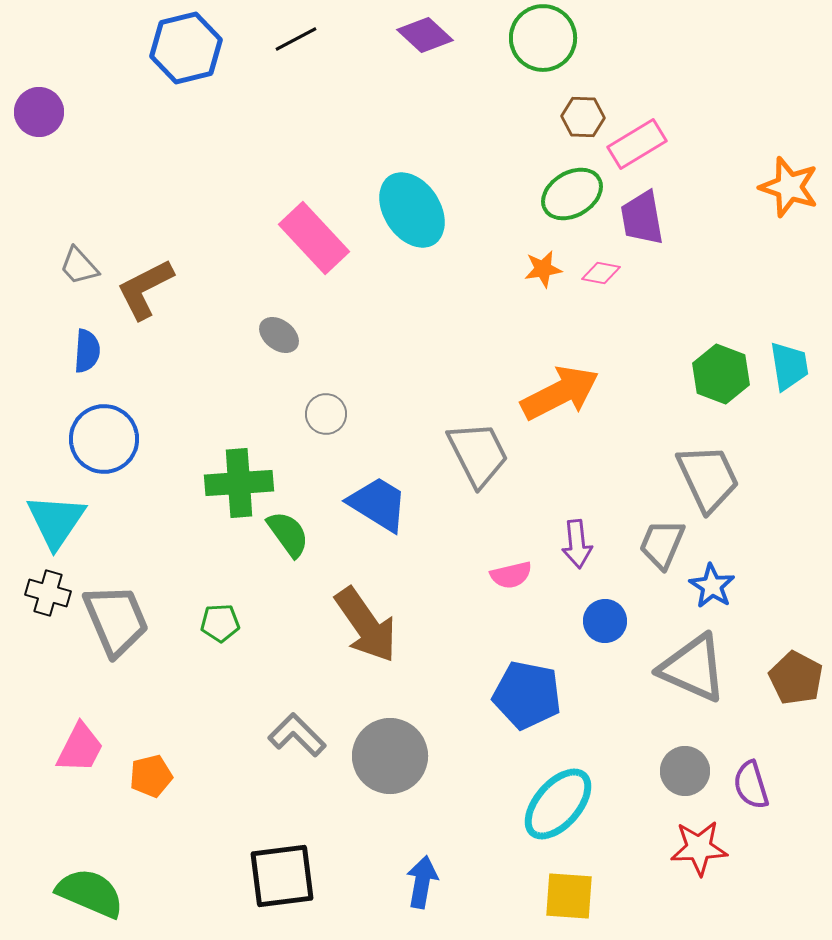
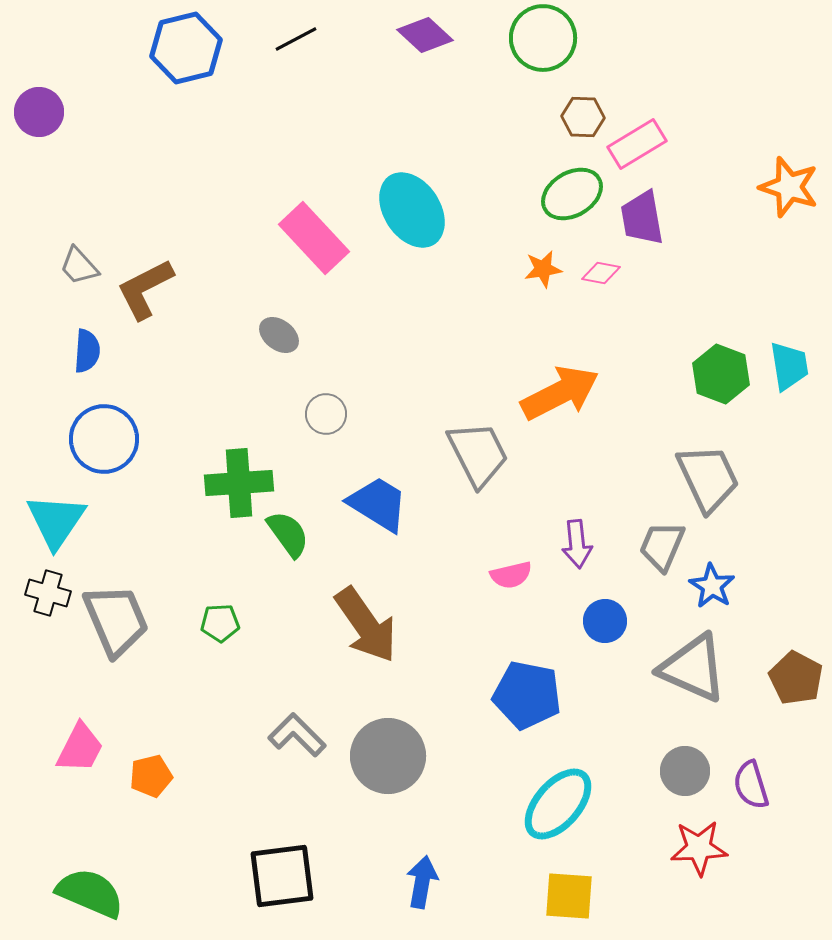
gray trapezoid at (662, 544): moved 2 px down
gray circle at (390, 756): moved 2 px left
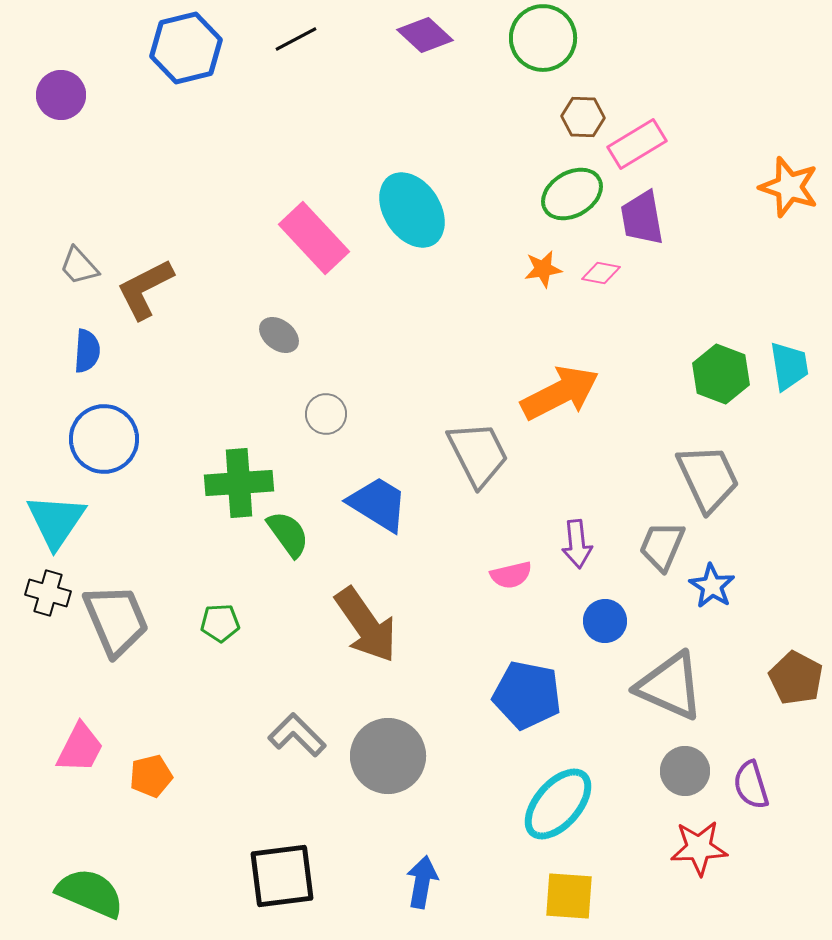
purple circle at (39, 112): moved 22 px right, 17 px up
gray triangle at (693, 668): moved 23 px left, 18 px down
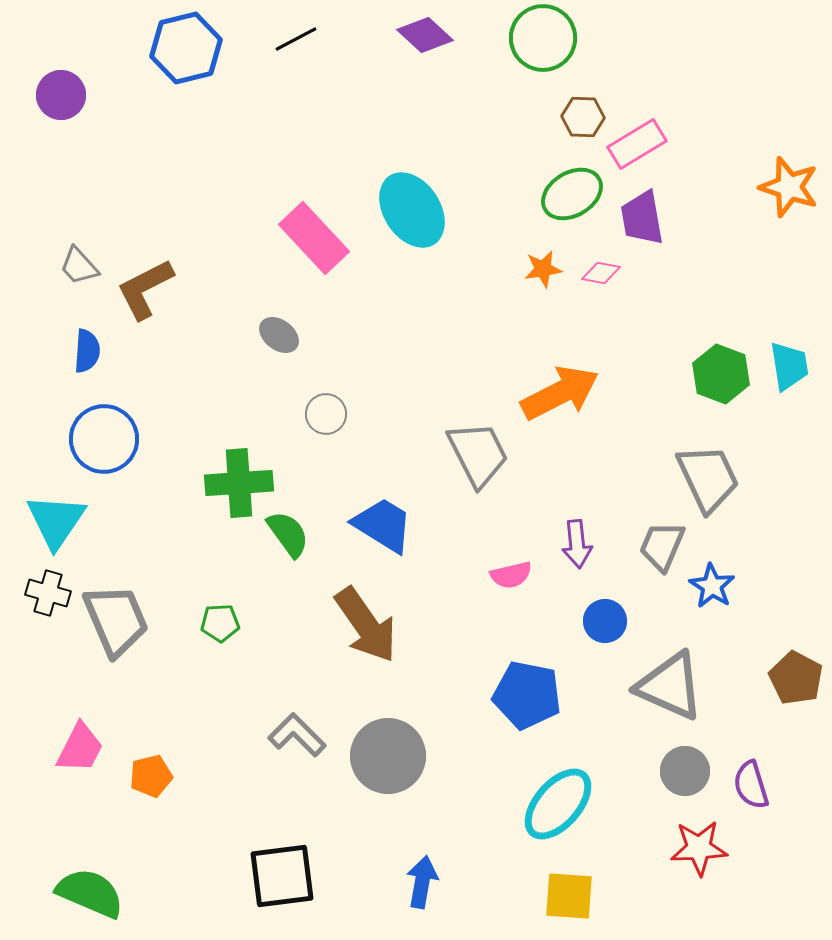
blue trapezoid at (378, 504): moved 5 px right, 21 px down
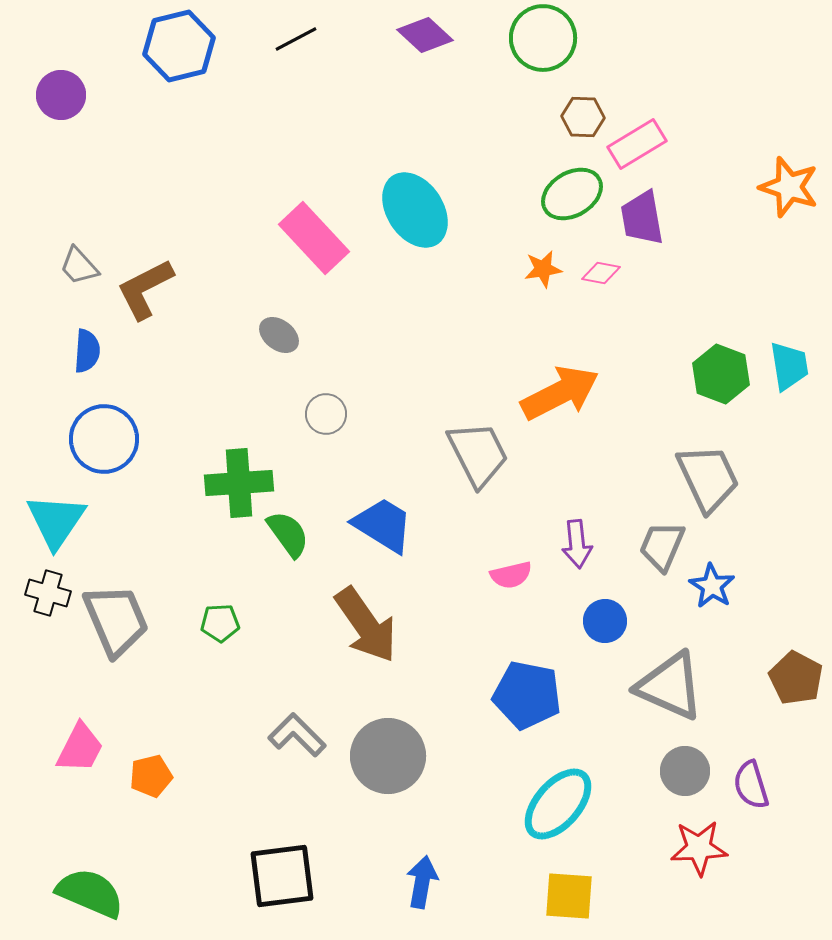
blue hexagon at (186, 48): moved 7 px left, 2 px up
cyan ellipse at (412, 210): moved 3 px right
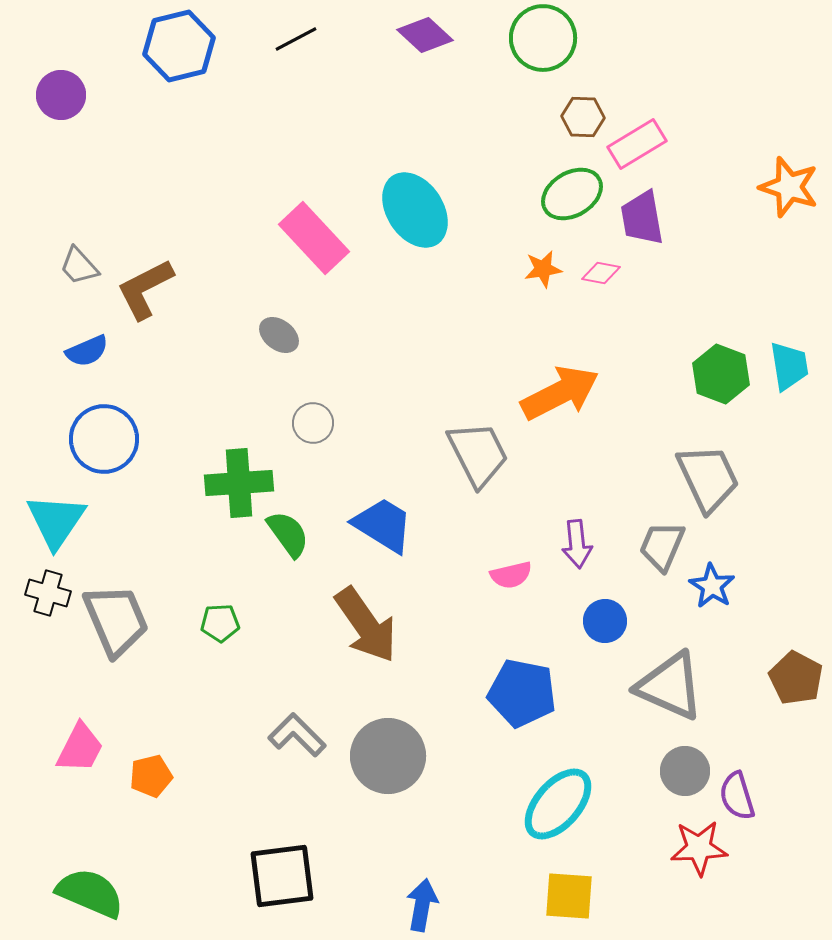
blue semicircle at (87, 351): rotated 63 degrees clockwise
gray circle at (326, 414): moved 13 px left, 9 px down
blue pentagon at (527, 695): moved 5 px left, 2 px up
purple semicircle at (751, 785): moved 14 px left, 11 px down
blue arrow at (422, 882): moved 23 px down
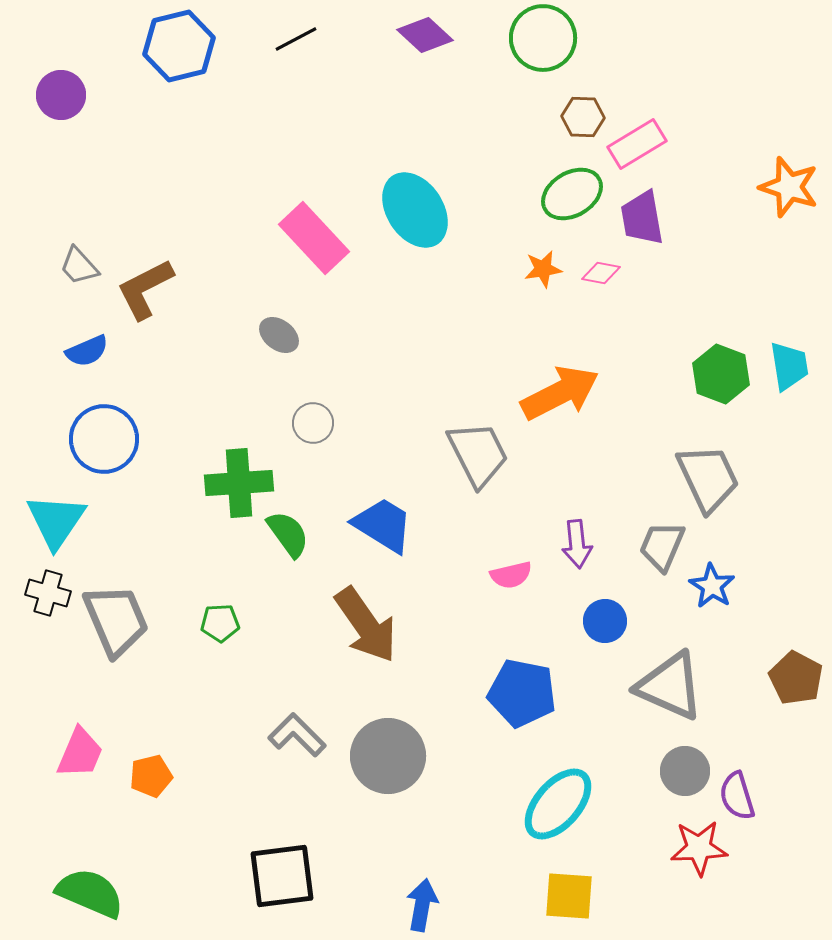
pink trapezoid at (80, 748): moved 5 px down; rotated 4 degrees counterclockwise
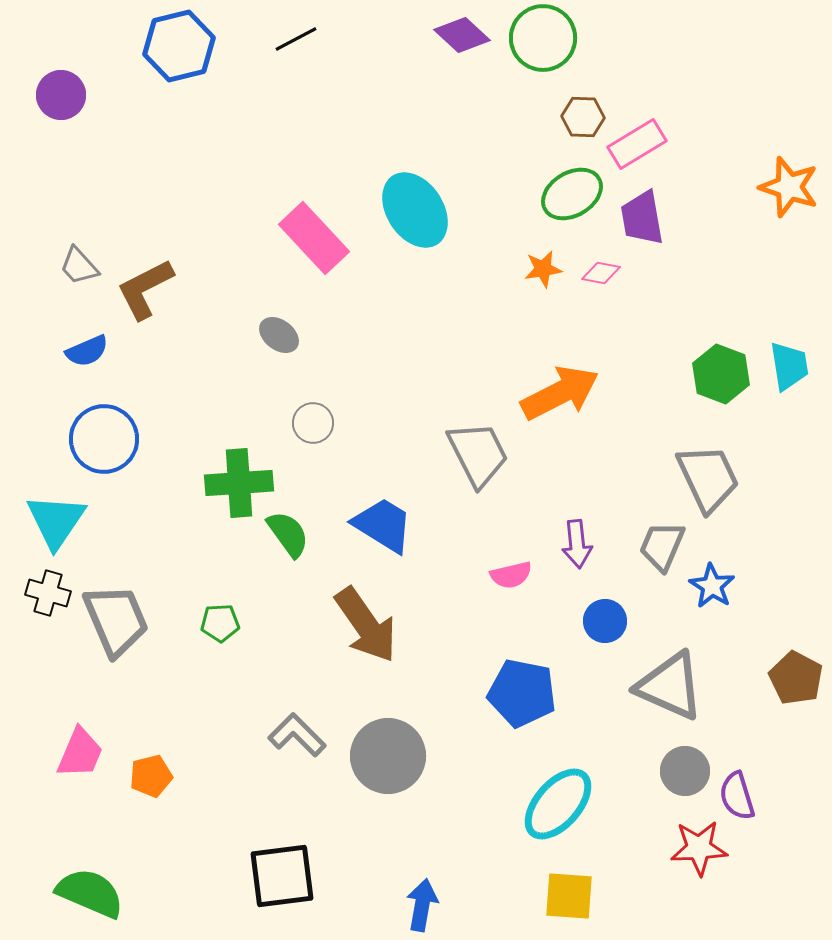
purple diamond at (425, 35): moved 37 px right
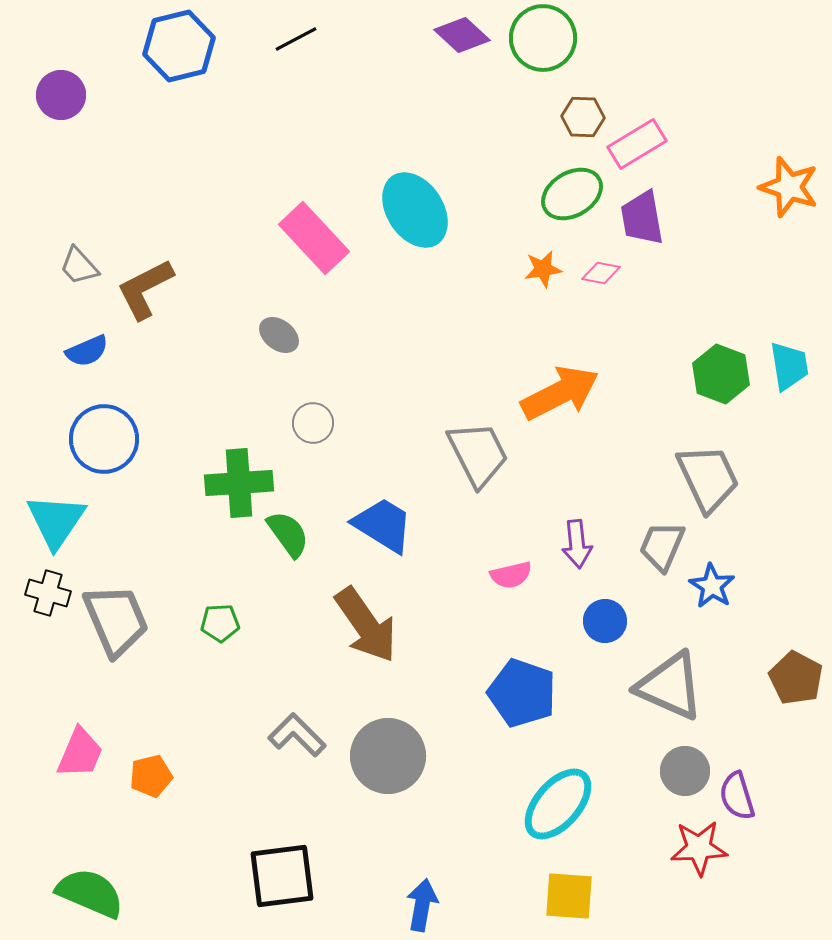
blue pentagon at (522, 693): rotated 8 degrees clockwise
